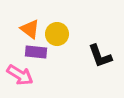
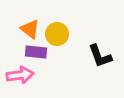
pink arrow: rotated 40 degrees counterclockwise
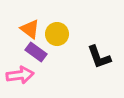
purple rectangle: rotated 30 degrees clockwise
black L-shape: moved 1 px left, 1 px down
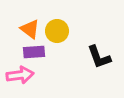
yellow circle: moved 3 px up
purple rectangle: moved 2 px left; rotated 40 degrees counterclockwise
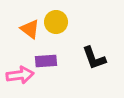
yellow circle: moved 1 px left, 9 px up
purple rectangle: moved 12 px right, 9 px down
black L-shape: moved 5 px left, 1 px down
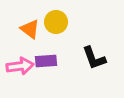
pink arrow: moved 9 px up
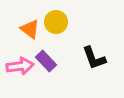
purple rectangle: rotated 50 degrees clockwise
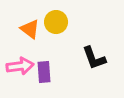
purple rectangle: moved 2 px left, 11 px down; rotated 40 degrees clockwise
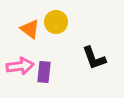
purple rectangle: rotated 10 degrees clockwise
